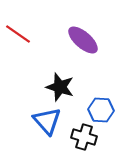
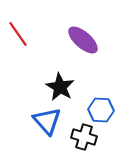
red line: rotated 20 degrees clockwise
black star: rotated 12 degrees clockwise
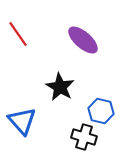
blue hexagon: moved 1 px down; rotated 10 degrees clockwise
blue triangle: moved 25 px left
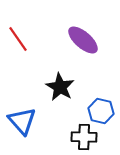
red line: moved 5 px down
black cross: rotated 15 degrees counterclockwise
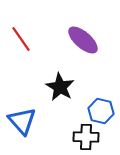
red line: moved 3 px right
black cross: moved 2 px right
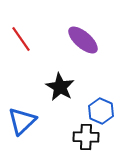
blue hexagon: rotated 10 degrees clockwise
blue triangle: rotated 28 degrees clockwise
